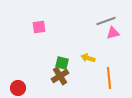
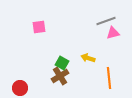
green square: rotated 16 degrees clockwise
red circle: moved 2 px right
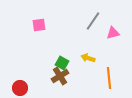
gray line: moved 13 px left; rotated 36 degrees counterclockwise
pink square: moved 2 px up
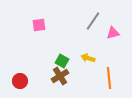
green square: moved 2 px up
red circle: moved 7 px up
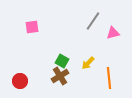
pink square: moved 7 px left, 2 px down
yellow arrow: moved 5 px down; rotated 64 degrees counterclockwise
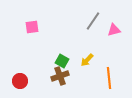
pink triangle: moved 1 px right, 3 px up
yellow arrow: moved 1 px left, 3 px up
brown cross: rotated 12 degrees clockwise
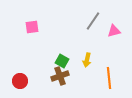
pink triangle: moved 1 px down
yellow arrow: rotated 32 degrees counterclockwise
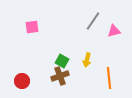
red circle: moved 2 px right
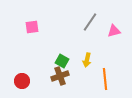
gray line: moved 3 px left, 1 px down
orange line: moved 4 px left, 1 px down
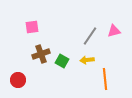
gray line: moved 14 px down
yellow arrow: rotated 72 degrees clockwise
brown cross: moved 19 px left, 22 px up
red circle: moved 4 px left, 1 px up
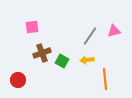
brown cross: moved 1 px right, 1 px up
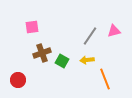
orange line: rotated 15 degrees counterclockwise
